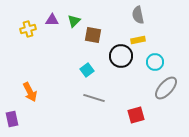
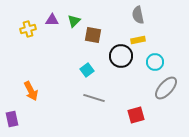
orange arrow: moved 1 px right, 1 px up
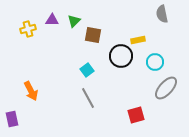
gray semicircle: moved 24 px right, 1 px up
gray line: moved 6 px left; rotated 45 degrees clockwise
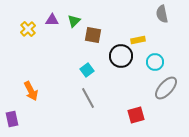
yellow cross: rotated 28 degrees counterclockwise
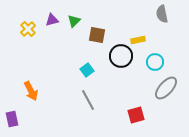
purple triangle: rotated 16 degrees counterclockwise
brown square: moved 4 px right
gray line: moved 2 px down
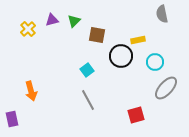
orange arrow: rotated 12 degrees clockwise
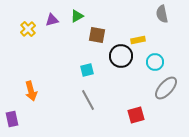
green triangle: moved 3 px right, 5 px up; rotated 16 degrees clockwise
cyan square: rotated 24 degrees clockwise
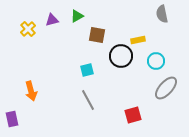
cyan circle: moved 1 px right, 1 px up
red square: moved 3 px left
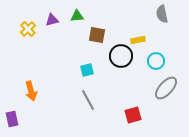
green triangle: rotated 24 degrees clockwise
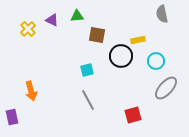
purple triangle: rotated 40 degrees clockwise
purple rectangle: moved 2 px up
